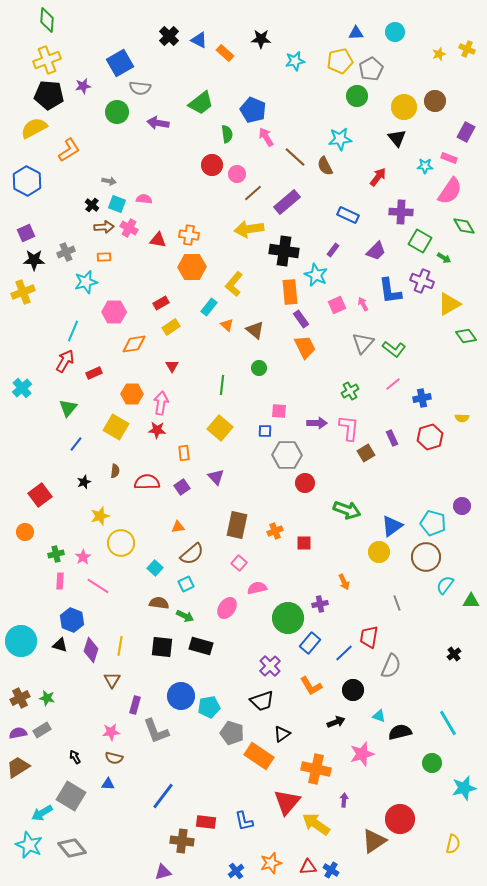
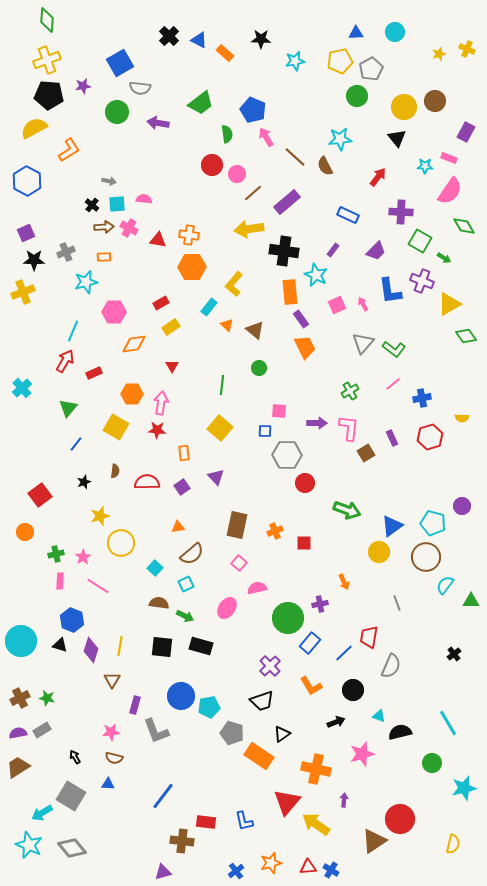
cyan square at (117, 204): rotated 24 degrees counterclockwise
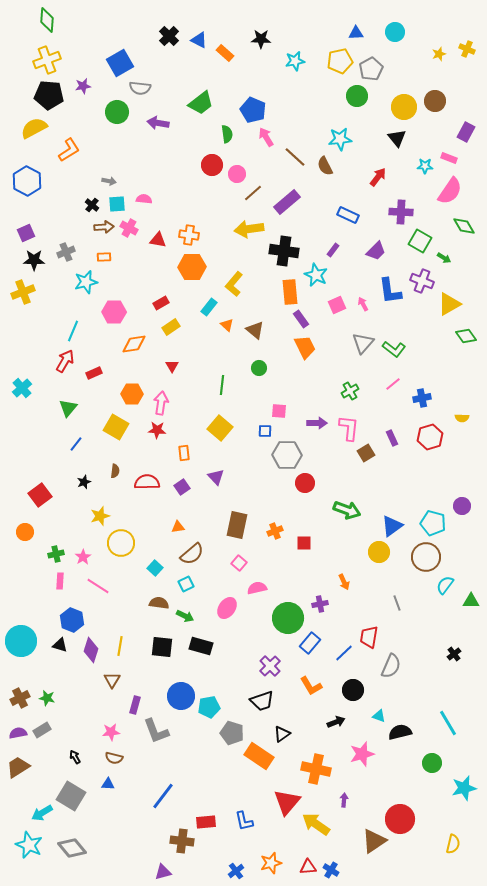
red rectangle at (206, 822): rotated 12 degrees counterclockwise
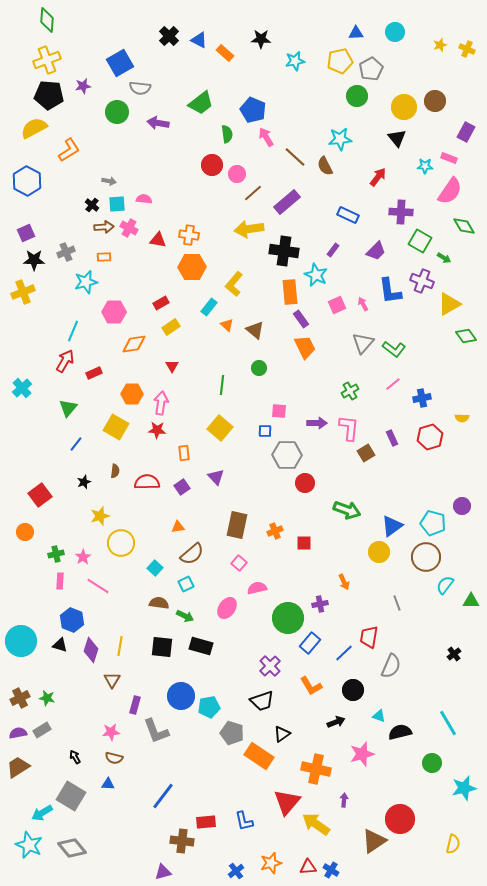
yellow star at (439, 54): moved 1 px right, 9 px up
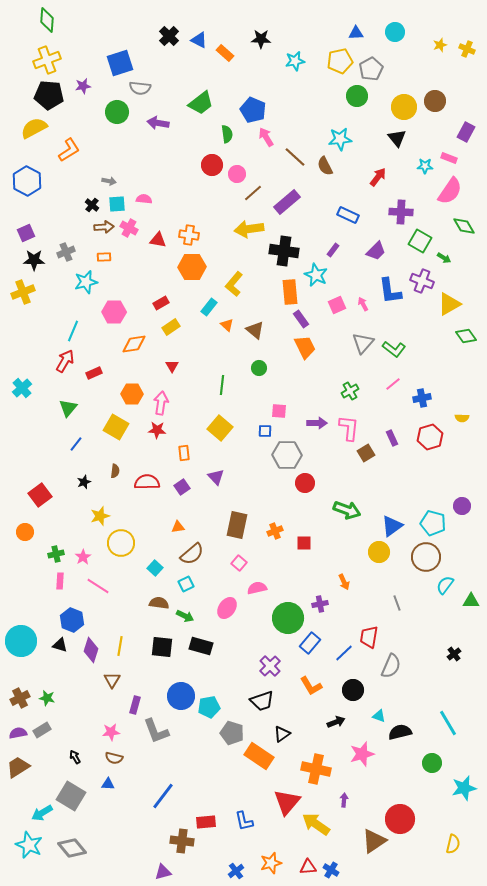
blue square at (120, 63): rotated 12 degrees clockwise
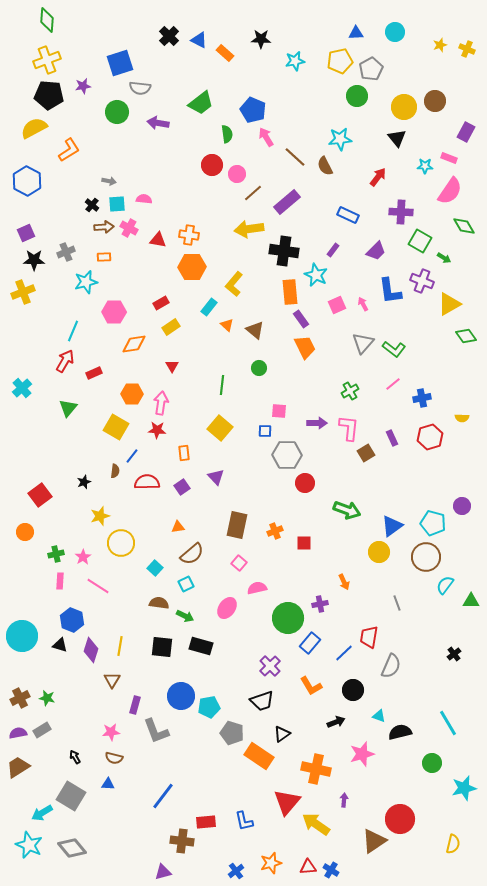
blue line at (76, 444): moved 56 px right, 12 px down
cyan circle at (21, 641): moved 1 px right, 5 px up
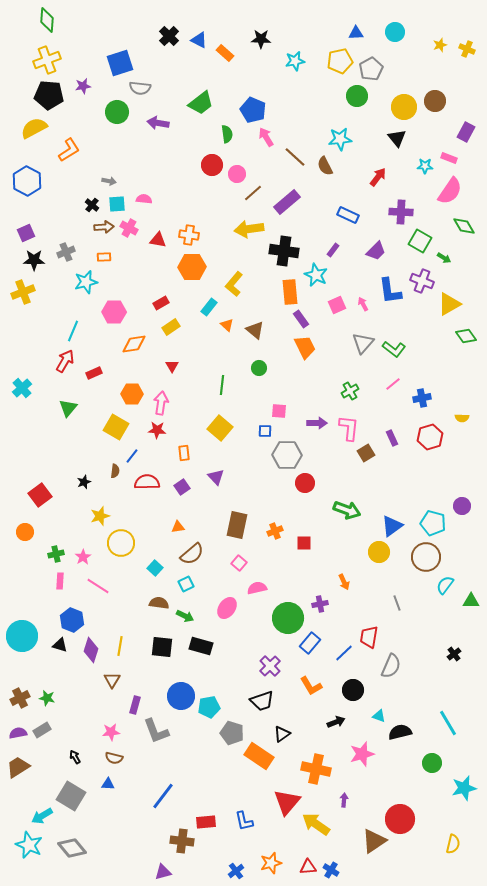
cyan arrow at (42, 813): moved 3 px down
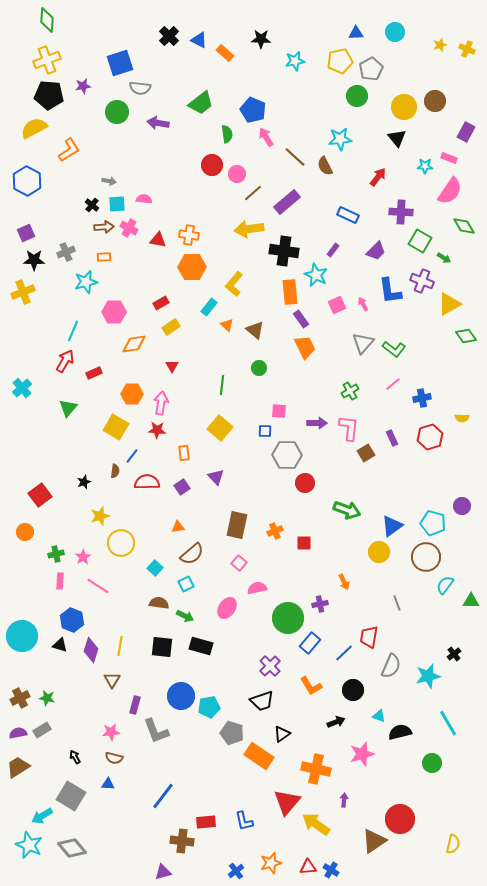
cyan star at (464, 788): moved 36 px left, 112 px up
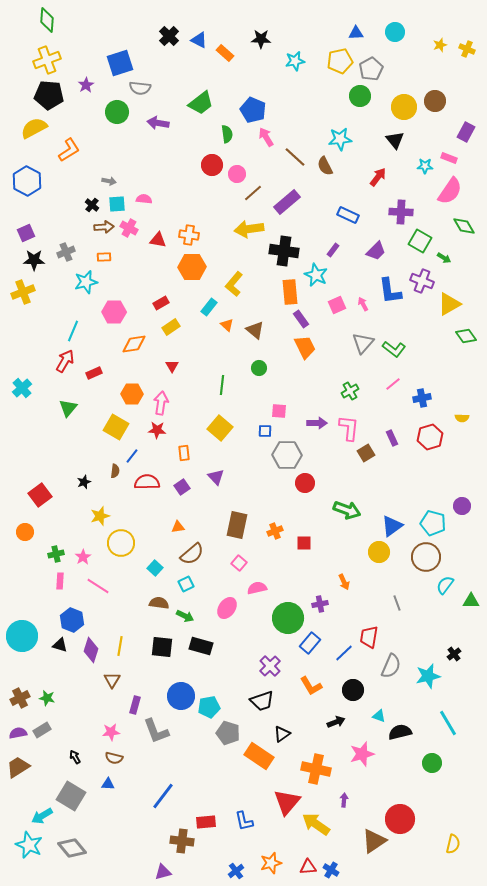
purple star at (83, 86): moved 3 px right, 1 px up; rotated 21 degrees counterclockwise
green circle at (357, 96): moved 3 px right
black triangle at (397, 138): moved 2 px left, 2 px down
gray pentagon at (232, 733): moved 4 px left
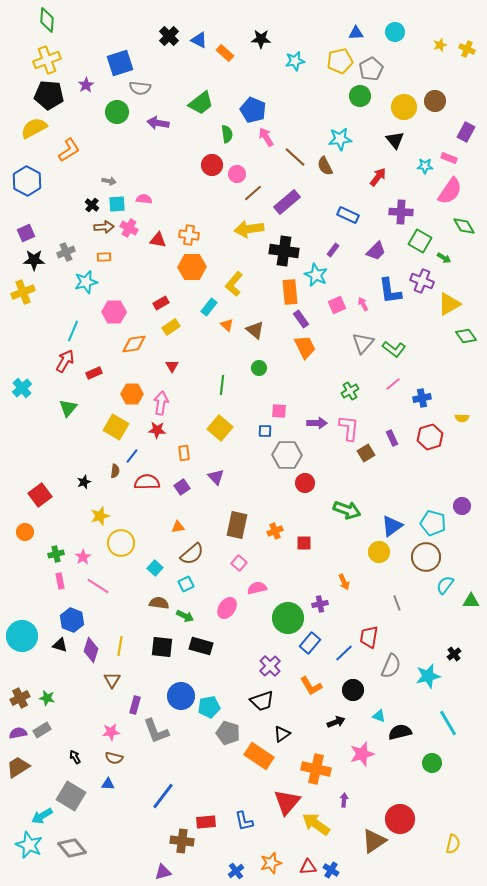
pink rectangle at (60, 581): rotated 14 degrees counterclockwise
